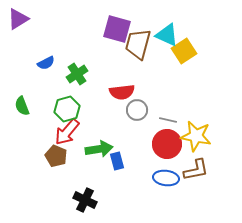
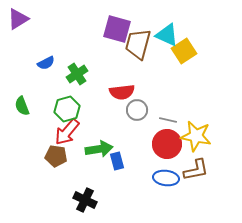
brown pentagon: rotated 15 degrees counterclockwise
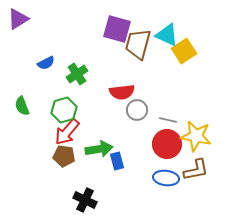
green hexagon: moved 3 px left, 1 px down
brown pentagon: moved 8 px right
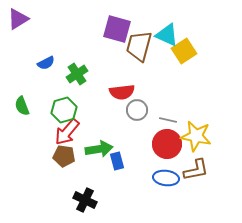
brown trapezoid: moved 1 px right, 2 px down
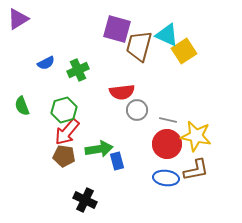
green cross: moved 1 px right, 4 px up; rotated 10 degrees clockwise
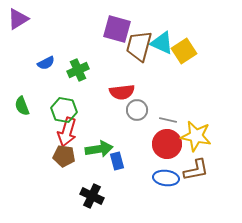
cyan triangle: moved 5 px left, 8 px down
green hexagon: rotated 25 degrees clockwise
red arrow: rotated 24 degrees counterclockwise
black cross: moved 7 px right, 4 px up
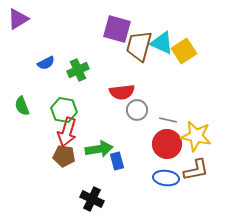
black cross: moved 3 px down
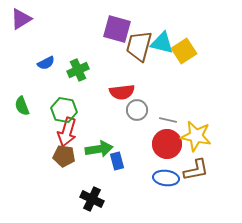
purple triangle: moved 3 px right
cyan triangle: rotated 10 degrees counterclockwise
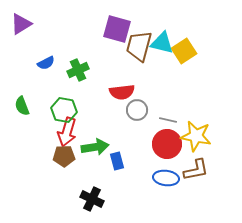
purple triangle: moved 5 px down
green arrow: moved 4 px left, 2 px up
brown pentagon: rotated 10 degrees counterclockwise
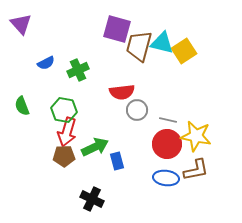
purple triangle: rotated 40 degrees counterclockwise
green arrow: rotated 16 degrees counterclockwise
